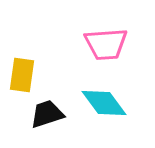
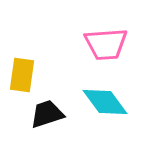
cyan diamond: moved 1 px right, 1 px up
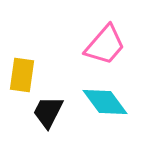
pink trapezoid: moved 1 px left, 1 px down; rotated 45 degrees counterclockwise
black trapezoid: moved 1 px right, 2 px up; rotated 45 degrees counterclockwise
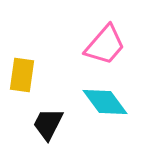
black trapezoid: moved 12 px down
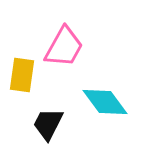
pink trapezoid: moved 41 px left, 2 px down; rotated 12 degrees counterclockwise
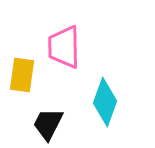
pink trapezoid: rotated 150 degrees clockwise
cyan diamond: rotated 57 degrees clockwise
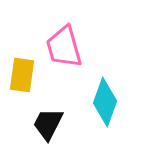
pink trapezoid: rotated 15 degrees counterclockwise
